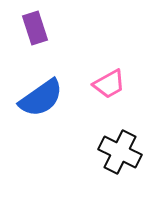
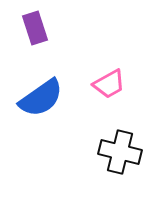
black cross: rotated 12 degrees counterclockwise
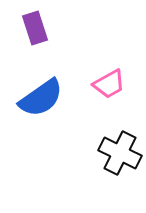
black cross: moved 1 px down; rotated 12 degrees clockwise
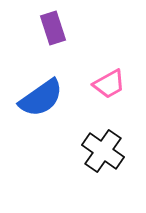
purple rectangle: moved 18 px right
black cross: moved 17 px left, 2 px up; rotated 9 degrees clockwise
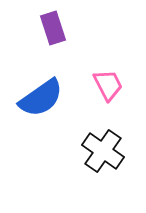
pink trapezoid: moved 1 px left, 1 px down; rotated 88 degrees counterclockwise
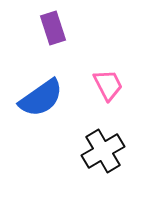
black cross: rotated 24 degrees clockwise
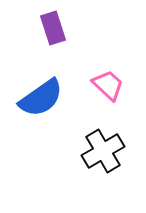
pink trapezoid: rotated 20 degrees counterclockwise
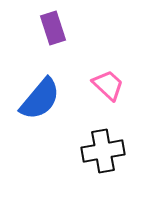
blue semicircle: moved 1 px left, 1 px down; rotated 15 degrees counterclockwise
black cross: rotated 21 degrees clockwise
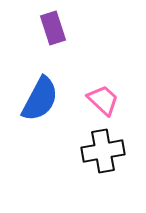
pink trapezoid: moved 5 px left, 15 px down
blue semicircle: rotated 12 degrees counterclockwise
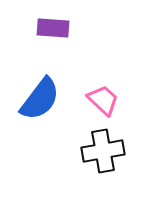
purple rectangle: rotated 68 degrees counterclockwise
blue semicircle: rotated 9 degrees clockwise
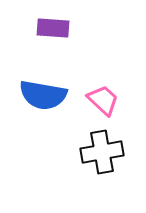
blue semicircle: moved 3 px right, 4 px up; rotated 63 degrees clockwise
black cross: moved 1 px left, 1 px down
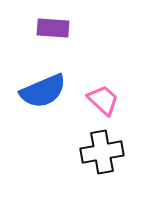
blue semicircle: moved 4 px up; rotated 33 degrees counterclockwise
